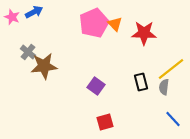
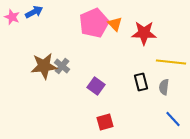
gray cross: moved 34 px right, 14 px down
yellow line: moved 7 px up; rotated 44 degrees clockwise
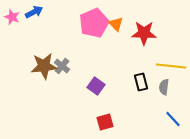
orange triangle: moved 1 px right
yellow line: moved 4 px down
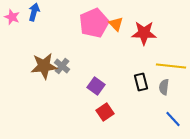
blue arrow: rotated 48 degrees counterclockwise
red square: moved 10 px up; rotated 18 degrees counterclockwise
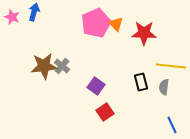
pink pentagon: moved 2 px right
blue line: moved 1 px left, 6 px down; rotated 18 degrees clockwise
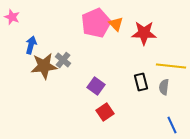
blue arrow: moved 3 px left, 33 px down
gray cross: moved 1 px right, 6 px up
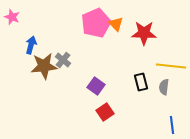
blue line: rotated 18 degrees clockwise
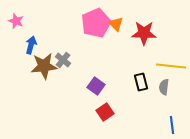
pink star: moved 4 px right, 4 px down
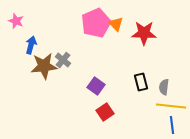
yellow line: moved 40 px down
